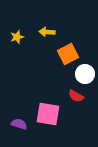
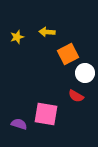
white circle: moved 1 px up
pink square: moved 2 px left
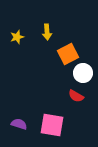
yellow arrow: rotated 98 degrees counterclockwise
white circle: moved 2 px left
pink square: moved 6 px right, 11 px down
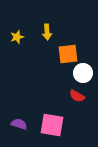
orange square: rotated 20 degrees clockwise
red semicircle: moved 1 px right
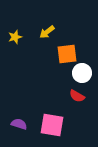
yellow arrow: rotated 56 degrees clockwise
yellow star: moved 2 px left
orange square: moved 1 px left
white circle: moved 1 px left
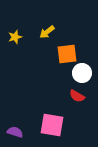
purple semicircle: moved 4 px left, 8 px down
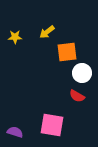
yellow star: rotated 16 degrees clockwise
orange square: moved 2 px up
